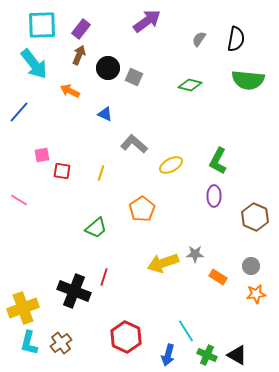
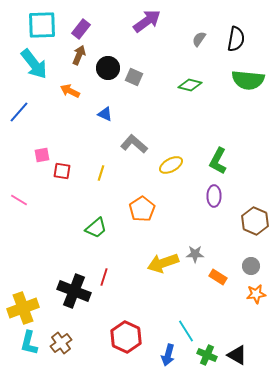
brown hexagon: moved 4 px down
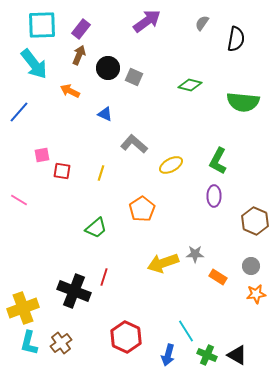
gray semicircle: moved 3 px right, 16 px up
green semicircle: moved 5 px left, 22 px down
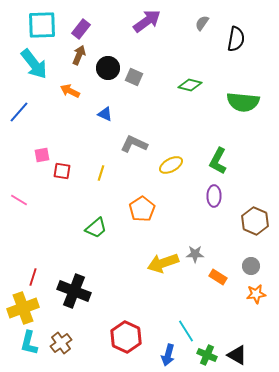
gray L-shape: rotated 16 degrees counterclockwise
red line: moved 71 px left
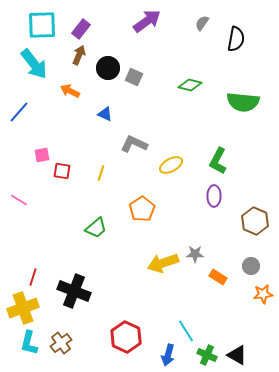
orange star: moved 7 px right
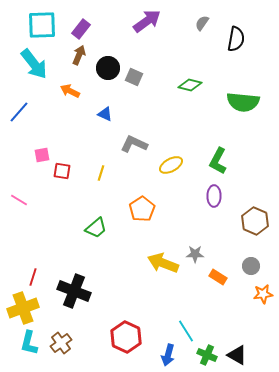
yellow arrow: rotated 40 degrees clockwise
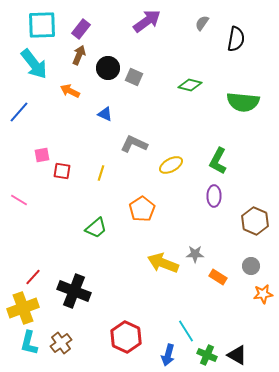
red line: rotated 24 degrees clockwise
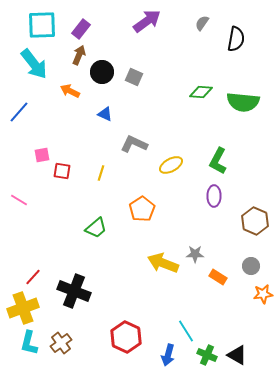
black circle: moved 6 px left, 4 px down
green diamond: moved 11 px right, 7 px down; rotated 10 degrees counterclockwise
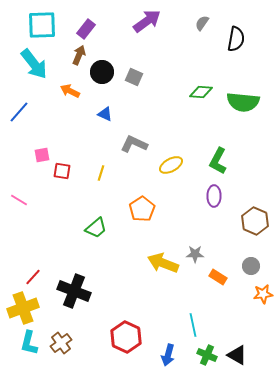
purple rectangle: moved 5 px right
cyan line: moved 7 px right, 6 px up; rotated 20 degrees clockwise
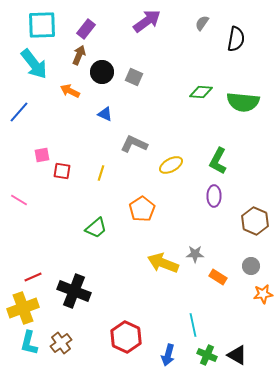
red line: rotated 24 degrees clockwise
